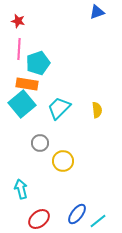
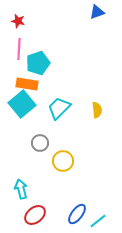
red ellipse: moved 4 px left, 4 px up
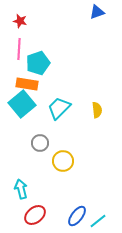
red star: moved 2 px right
blue ellipse: moved 2 px down
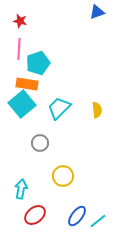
yellow circle: moved 15 px down
cyan arrow: rotated 24 degrees clockwise
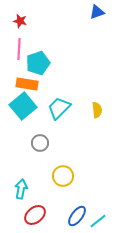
cyan square: moved 1 px right, 2 px down
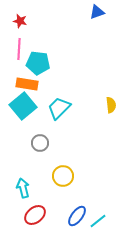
cyan pentagon: rotated 25 degrees clockwise
yellow semicircle: moved 14 px right, 5 px up
cyan arrow: moved 2 px right, 1 px up; rotated 24 degrees counterclockwise
